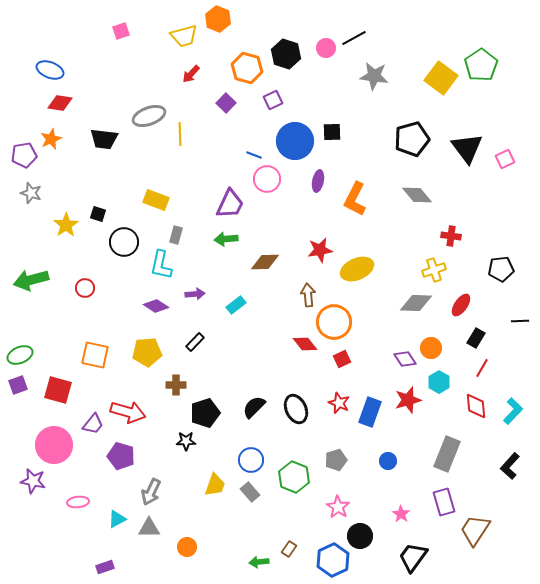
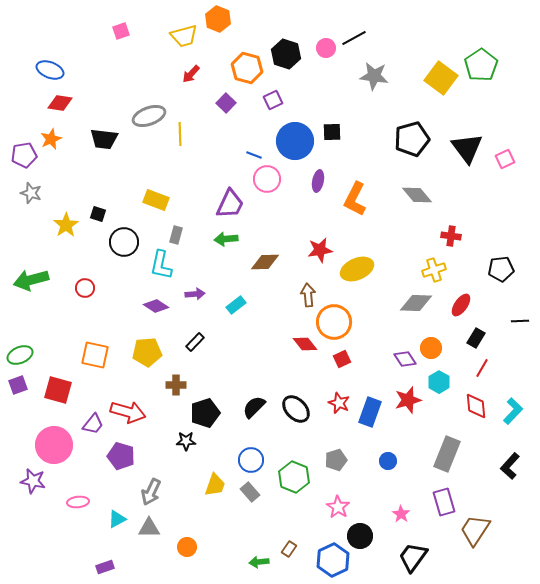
black ellipse at (296, 409): rotated 20 degrees counterclockwise
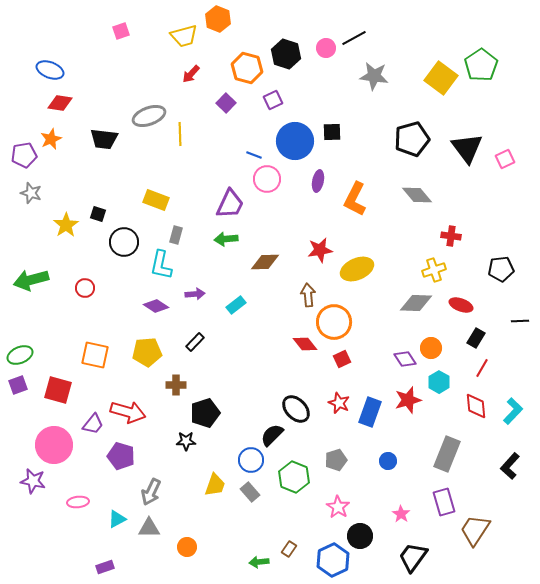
red ellipse at (461, 305): rotated 75 degrees clockwise
black semicircle at (254, 407): moved 18 px right, 28 px down
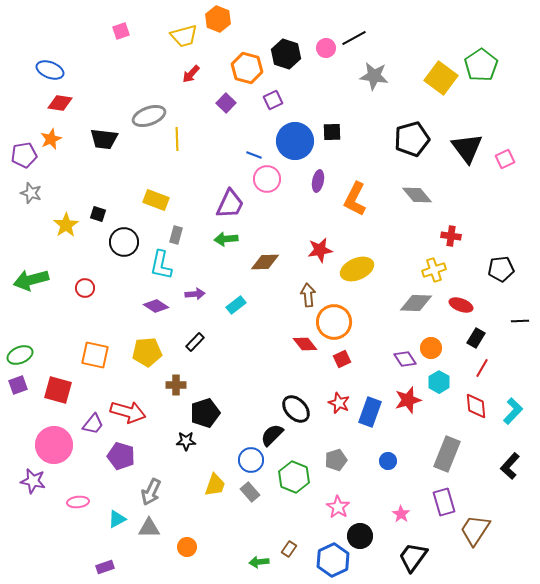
yellow line at (180, 134): moved 3 px left, 5 px down
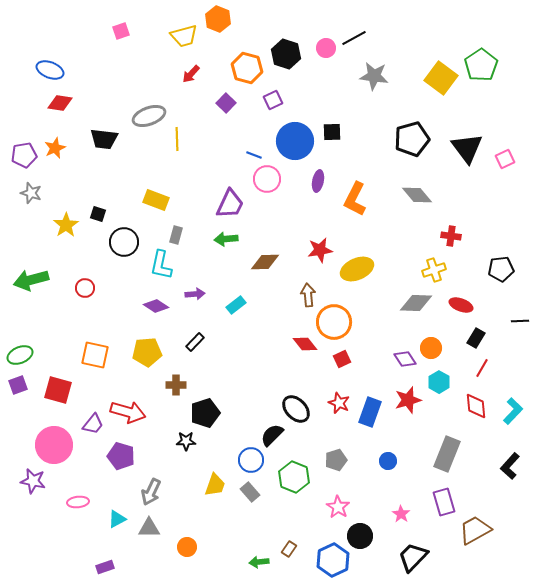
orange star at (51, 139): moved 4 px right, 9 px down
brown trapezoid at (475, 530): rotated 28 degrees clockwise
black trapezoid at (413, 557): rotated 8 degrees clockwise
